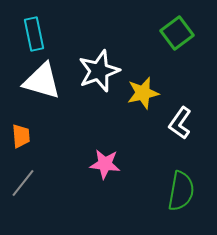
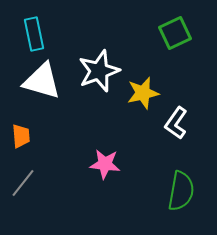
green square: moved 2 px left; rotated 12 degrees clockwise
white L-shape: moved 4 px left
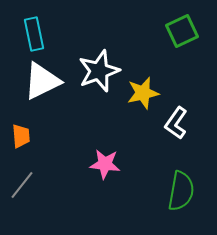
green square: moved 7 px right, 2 px up
white triangle: rotated 42 degrees counterclockwise
gray line: moved 1 px left, 2 px down
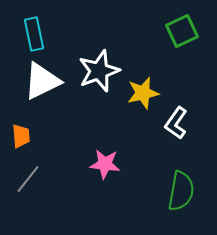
gray line: moved 6 px right, 6 px up
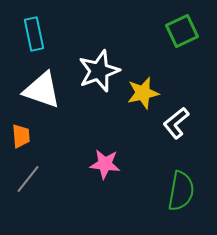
white triangle: moved 9 px down; rotated 45 degrees clockwise
white L-shape: rotated 16 degrees clockwise
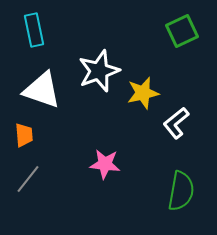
cyan rectangle: moved 4 px up
orange trapezoid: moved 3 px right, 1 px up
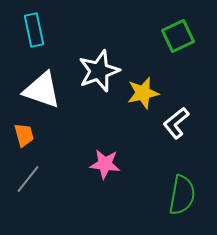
green square: moved 4 px left, 5 px down
orange trapezoid: rotated 10 degrees counterclockwise
green semicircle: moved 1 px right, 4 px down
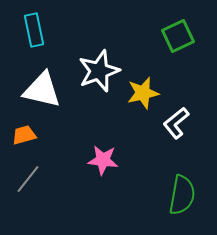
white triangle: rotated 6 degrees counterclockwise
orange trapezoid: rotated 90 degrees counterclockwise
pink star: moved 2 px left, 4 px up
